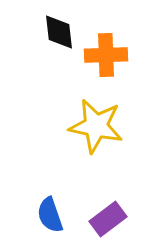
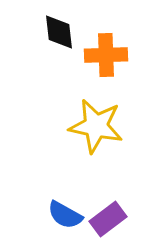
blue semicircle: moved 15 px right; rotated 42 degrees counterclockwise
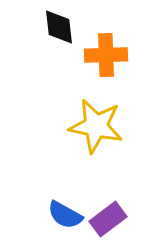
black diamond: moved 5 px up
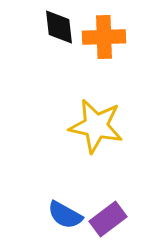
orange cross: moved 2 px left, 18 px up
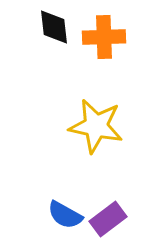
black diamond: moved 5 px left
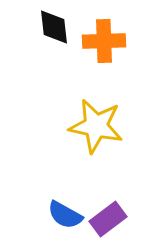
orange cross: moved 4 px down
